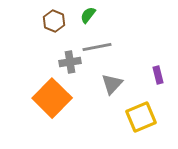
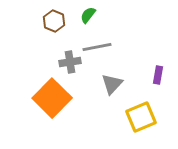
purple rectangle: rotated 24 degrees clockwise
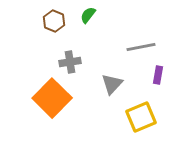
gray line: moved 44 px right
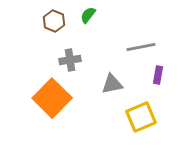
gray cross: moved 2 px up
gray triangle: rotated 35 degrees clockwise
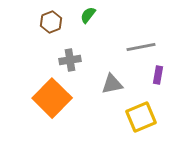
brown hexagon: moved 3 px left, 1 px down; rotated 15 degrees clockwise
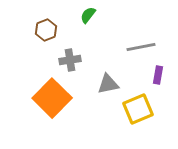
brown hexagon: moved 5 px left, 8 px down
gray triangle: moved 4 px left
yellow square: moved 3 px left, 8 px up
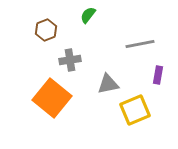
gray line: moved 1 px left, 3 px up
orange square: rotated 6 degrees counterclockwise
yellow square: moved 3 px left, 1 px down
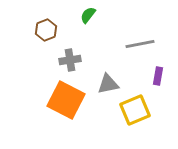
purple rectangle: moved 1 px down
orange square: moved 14 px right, 2 px down; rotated 12 degrees counterclockwise
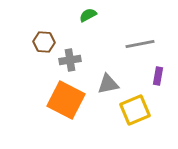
green semicircle: rotated 24 degrees clockwise
brown hexagon: moved 2 px left, 12 px down; rotated 25 degrees clockwise
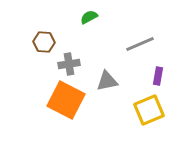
green semicircle: moved 1 px right, 2 px down
gray line: rotated 12 degrees counterclockwise
gray cross: moved 1 px left, 4 px down
gray triangle: moved 1 px left, 3 px up
yellow square: moved 14 px right
